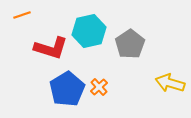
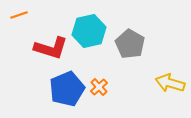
orange line: moved 3 px left
gray pentagon: rotated 8 degrees counterclockwise
blue pentagon: rotated 8 degrees clockwise
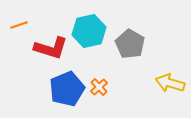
orange line: moved 10 px down
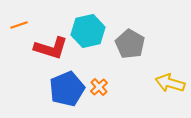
cyan hexagon: moved 1 px left
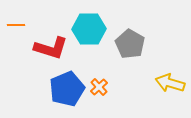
orange line: moved 3 px left; rotated 18 degrees clockwise
cyan hexagon: moved 1 px right, 2 px up; rotated 12 degrees clockwise
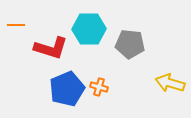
gray pentagon: rotated 24 degrees counterclockwise
orange cross: rotated 30 degrees counterclockwise
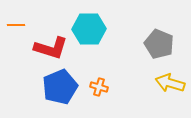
gray pentagon: moved 29 px right; rotated 16 degrees clockwise
blue pentagon: moved 7 px left, 2 px up
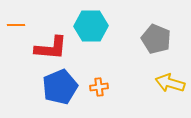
cyan hexagon: moved 2 px right, 3 px up
gray pentagon: moved 3 px left, 5 px up
red L-shape: rotated 12 degrees counterclockwise
orange cross: rotated 24 degrees counterclockwise
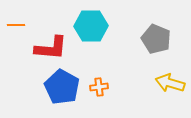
blue pentagon: moved 2 px right; rotated 20 degrees counterclockwise
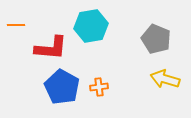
cyan hexagon: rotated 8 degrees counterclockwise
yellow arrow: moved 5 px left, 4 px up
